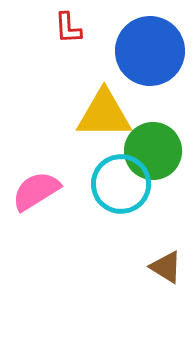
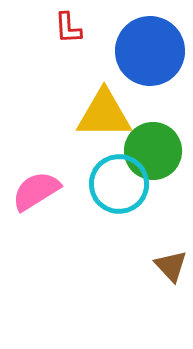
cyan circle: moved 2 px left
brown triangle: moved 5 px right, 1 px up; rotated 15 degrees clockwise
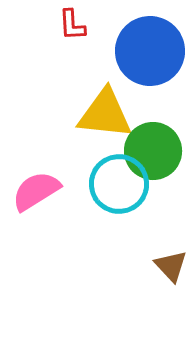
red L-shape: moved 4 px right, 3 px up
yellow triangle: moved 1 px right; rotated 6 degrees clockwise
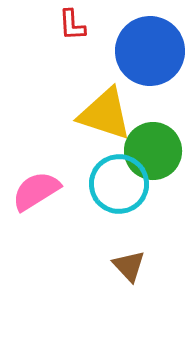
yellow triangle: rotated 12 degrees clockwise
brown triangle: moved 42 px left
